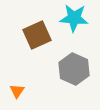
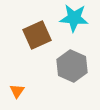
gray hexagon: moved 2 px left, 3 px up
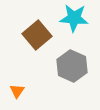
brown square: rotated 16 degrees counterclockwise
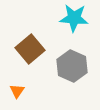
brown square: moved 7 px left, 14 px down
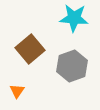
gray hexagon: rotated 16 degrees clockwise
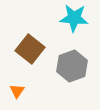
brown square: rotated 12 degrees counterclockwise
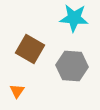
brown square: rotated 8 degrees counterclockwise
gray hexagon: rotated 24 degrees clockwise
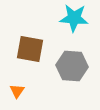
brown square: rotated 20 degrees counterclockwise
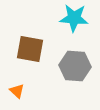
gray hexagon: moved 3 px right
orange triangle: rotated 21 degrees counterclockwise
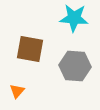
orange triangle: rotated 28 degrees clockwise
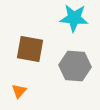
orange triangle: moved 2 px right
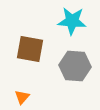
cyan star: moved 2 px left, 3 px down
orange triangle: moved 3 px right, 6 px down
